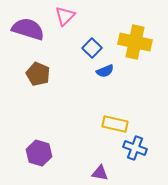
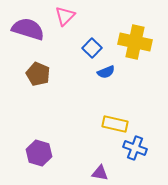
blue semicircle: moved 1 px right, 1 px down
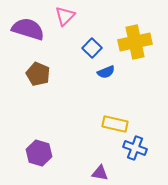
yellow cross: rotated 24 degrees counterclockwise
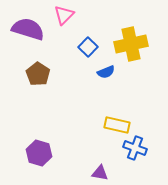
pink triangle: moved 1 px left, 1 px up
yellow cross: moved 4 px left, 2 px down
blue square: moved 4 px left, 1 px up
brown pentagon: rotated 10 degrees clockwise
yellow rectangle: moved 2 px right, 1 px down
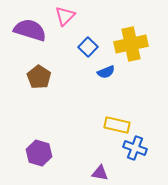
pink triangle: moved 1 px right, 1 px down
purple semicircle: moved 2 px right, 1 px down
brown pentagon: moved 1 px right, 3 px down
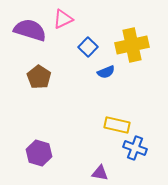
pink triangle: moved 2 px left, 3 px down; rotated 20 degrees clockwise
yellow cross: moved 1 px right, 1 px down
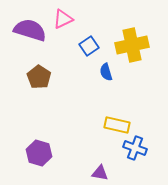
blue square: moved 1 px right, 1 px up; rotated 12 degrees clockwise
blue semicircle: rotated 96 degrees clockwise
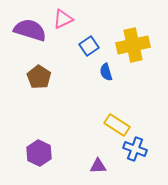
yellow cross: moved 1 px right
yellow rectangle: rotated 20 degrees clockwise
blue cross: moved 1 px down
purple hexagon: rotated 10 degrees clockwise
purple triangle: moved 2 px left, 7 px up; rotated 12 degrees counterclockwise
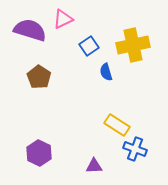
purple triangle: moved 4 px left
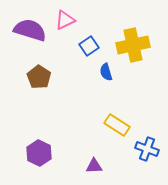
pink triangle: moved 2 px right, 1 px down
blue cross: moved 12 px right
